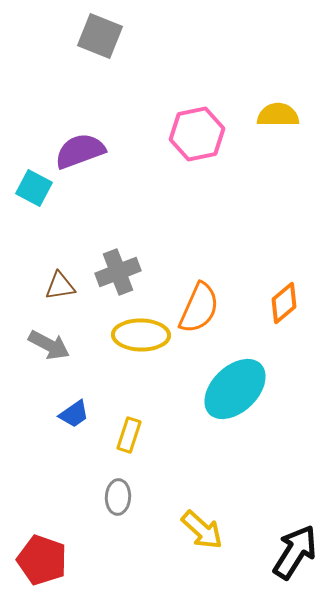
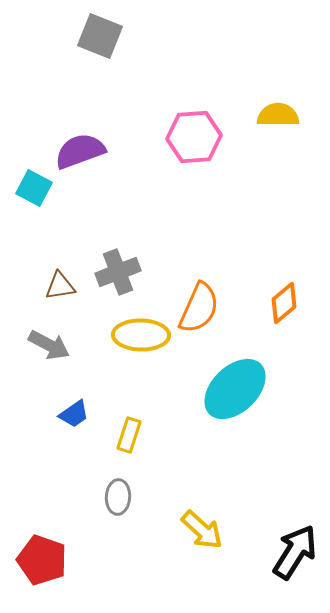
pink hexagon: moved 3 px left, 3 px down; rotated 8 degrees clockwise
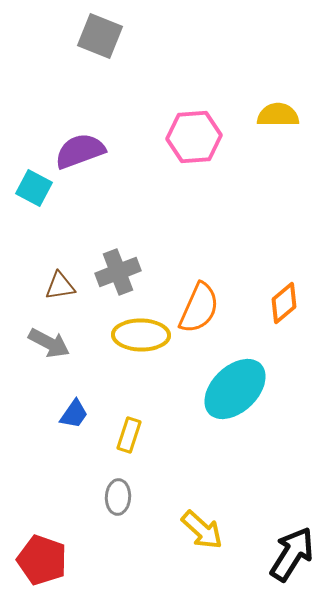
gray arrow: moved 2 px up
blue trapezoid: rotated 20 degrees counterclockwise
black arrow: moved 3 px left, 2 px down
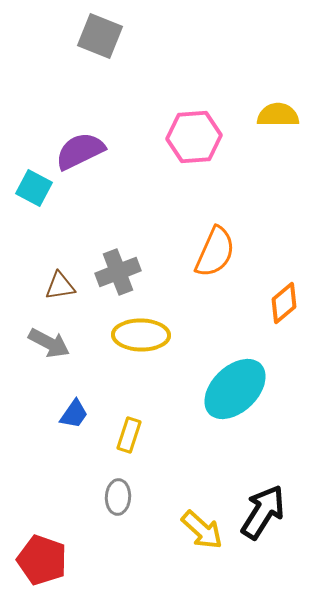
purple semicircle: rotated 6 degrees counterclockwise
orange semicircle: moved 16 px right, 56 px up
black arrow: moved 29 px left, 42 px up
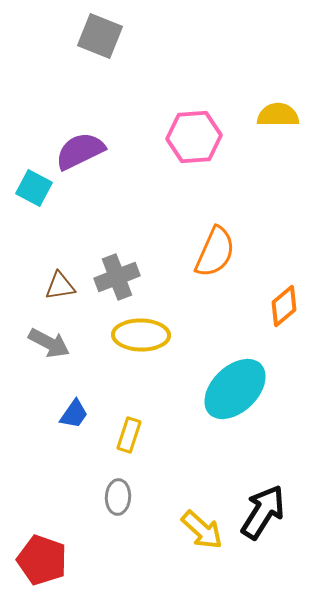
gray cross: moved 1 px left, 5 px down
orange diamond: moved 3 px down
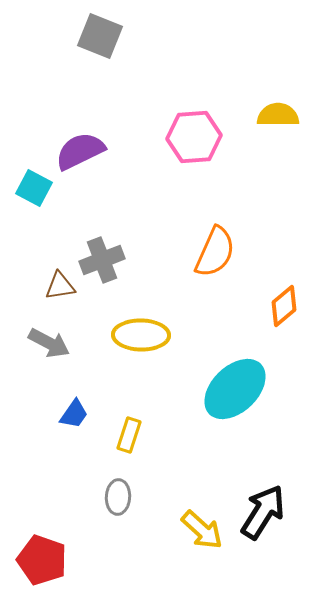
gray cross: moved 15 px left, 17 px up
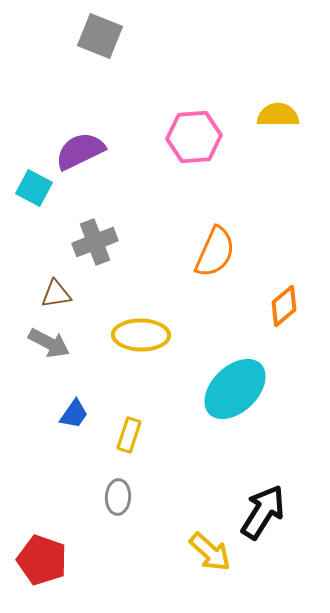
gray cross: moved 7 px left, 18 px up
brown triangle: moved 4 px left, 8 px down
yellow arrow: moved 8 px right, 22 px down
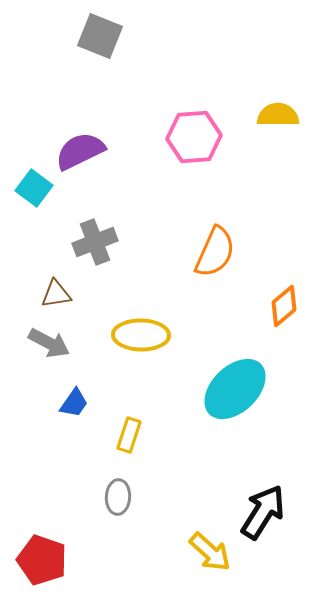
cyan square: rotated 9 degrees clockwise
blue trapezoid: moved 11 px up
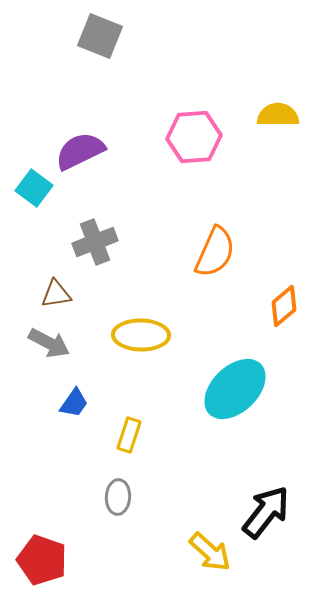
black arrow: moved 3 px right; rotated 6 degrees clockwise
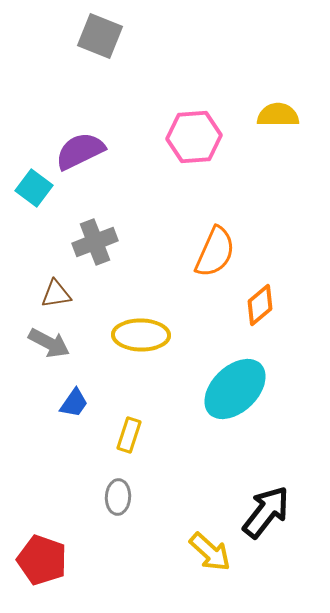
orange diamond: moved 24 px left, 1 px up
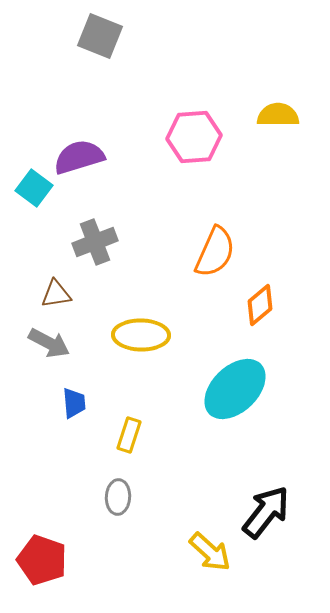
purple semicircle: moved 1 px left, 6 px down; rotated 9 degrees clockwise
blue trapezoid: rotated 40 degrees counterclockwise
